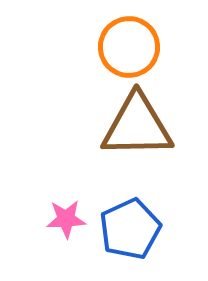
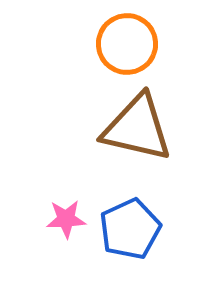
orange circle: moved 2 px left, 3 px up
brown triangle: moved 2 px down; rotated 14 degrees clockwise
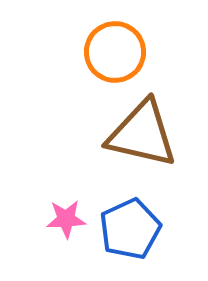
orange circle: moved 12 px left, 8 px down
brown triangle: moved 5 px right, 6 px down
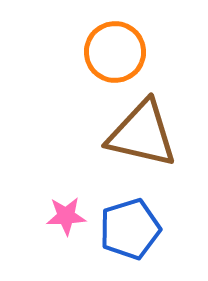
pink star: moved 3 px up
blue pentagon: rotated 8 degrees clockwise
